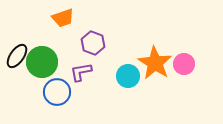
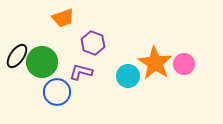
purple L-shape: rotated 25 degrees clockwise
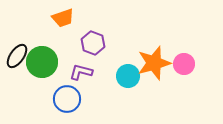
orange star: moved 1 px left; rotated 24 degrees clockwise
blue circle: moved 10 px right, 7 px down
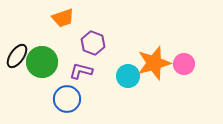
purple L-shape: moved 1 px up
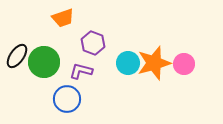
green circle: moved 2 px right
cyan circle: moved 13 px up
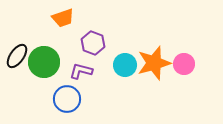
cyan circle: moved 3 px left, 2 px down
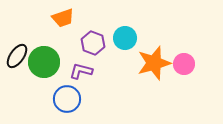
cyan circle: moved 27 px up
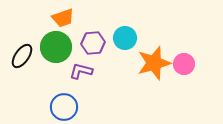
purple hexagon: rotated 25 degrees counterclockwise
black ellipse: moved 5 px right
green circle: moved 12 px right, 15 px up
blue circle: moved 3 px left, 8 px down
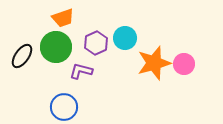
purple hexagon: moved 3 px right; rotated 20 degrees counterclockwise
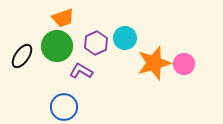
green circle: moved 1 px right, 1 px up
purple L-shape: rotated 15 degrees clockwise
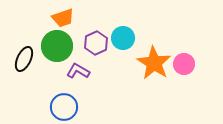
cyan circle: moved 2 px left
black ellipse: moved 2 px right, 3 px down; rotated 10 degrees counterclockwise
orange star: rotated 24 degrees counterclockwise
purple L-shape: moved 3 px left
